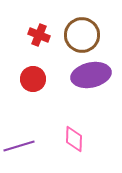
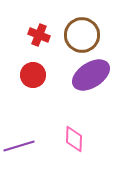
purple ellipse: rotated 21 degrees counterclockwise
red circle: moved 4 px up
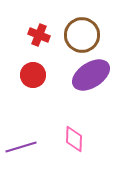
purple line: moved 2 px right, 1 px down
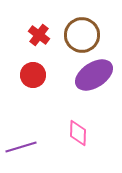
red cross: rotated 15 degrees clockwise
purple ellipse: moved 3 px right
pink diamond: moved 4 px right, 6 px up
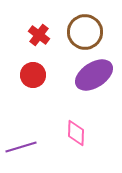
brown circle: moved 3 px right, 3 px up
pink diamond: moved 2 px left
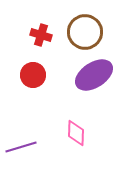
red cross: moved 2 px right; rotated 20 degrees counterclockwise
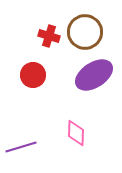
red cross: moved 8 px right, 1 px down
